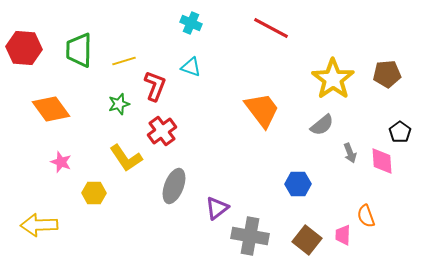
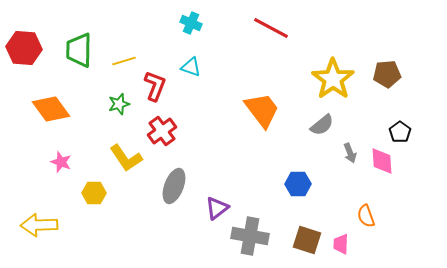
pink trapezoid: moved 2 px left, 9 px down
brown square: rotated 20 degrees counterclockwise
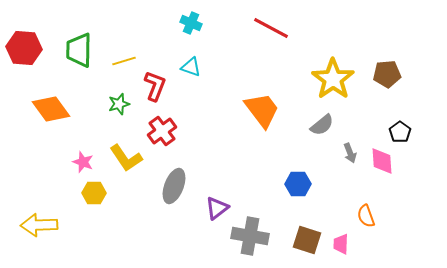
pink star: moved 22 px right
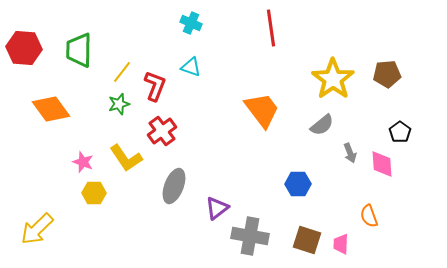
red line: rotated 54 degrees clockwise
yellow line: moved 2 px left, 11 px down; rotated 35 degrees counterclockwise
pink diamond: moved 3 px down
orange semicircle: moved 3 px right
yellow arrow: moved 2 px left, 4 px down; rotated 42 degrees counterclockwise
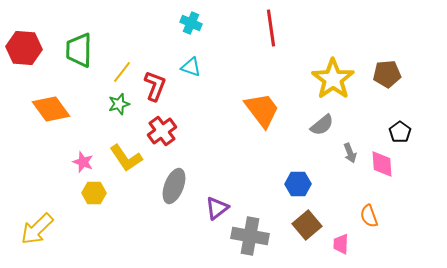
brown square: moved 15 px up; rotated 32 degrees clockwise
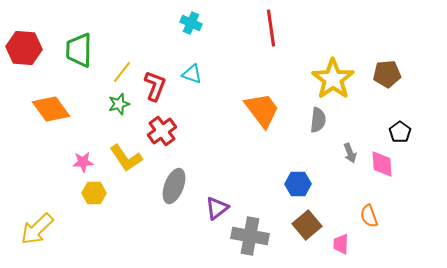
cyan triangle: moved 1 px right, 7 px down
gray semicircle: moved 4 px left, 5 px up; rotated 45 degrees counterclockwise
pink star: rotated 25 degrees counterclockwise
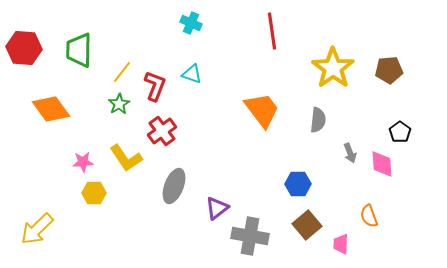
red line: moved 1 px right, 3 px down
brown pentagon: moved 2 px right, 4 px up
yellow star: moved 11 px up
green star: rotated 15 degrees counterclockwise
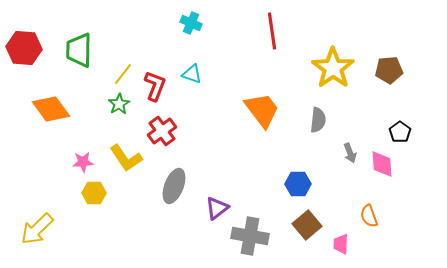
yellow line: moved 1 px right, 2 px down
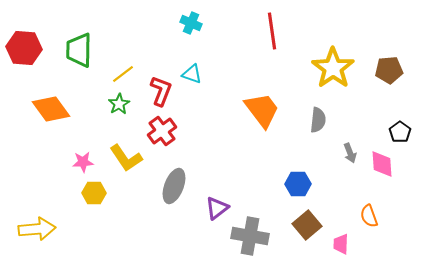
yellow line: rotated 15 degrees clockwise
red L-shape: moved 6 px right, 5 px down
yellow arrow: rotated 141 degrees counterclockwise
